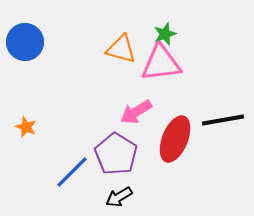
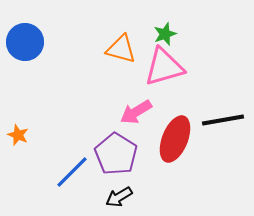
pink triangle: moved 3 px right, 4 px down; rotated 9 degrees counterclockwise
orange star: moved 8 px left, 8 px down
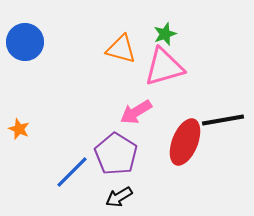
orange star: moved 1 px right, 6 px up
red ellipse: moved 10 px right, 3 px down
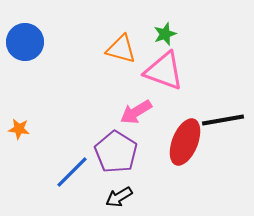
pink triangle: moved 4 px down; rotated 36 degrees clockwise
orange star: rotated 15 degrees counterclockwise
purple pentagon: moved 2 px up
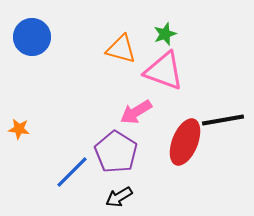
blue circle: moved 7 px right, 5 px up
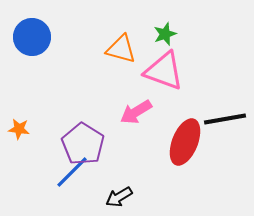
black line: moved 2 px right, 1 px up
purple pentagon: moved 33 px left, 8 px up
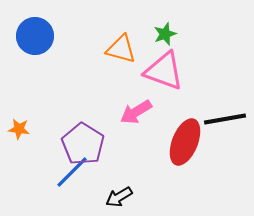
blue circle: moved 3 px right, 1 px up
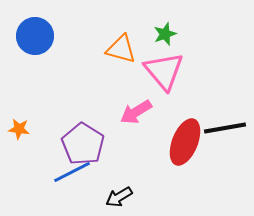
pink triangle: rotated 30 degrees clockwise
black line: moved 9 px down
blue line: rotated 18 degrees clockwise
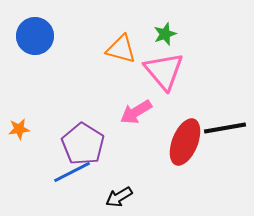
orange star: rotated 15 degrees counterclockwise
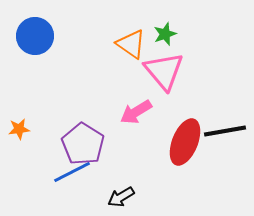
orange triangle: moved 10 px right, 5 px up; rotated 20 degrees clockwise
black line: moved 3 px down
black arrow: moved 2 px right
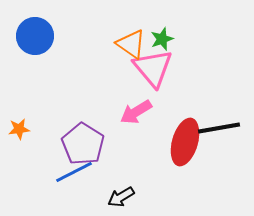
green star: moved 3 px left, 5 px down
pink triangle: moved 11 px left, 3 px up
black line: moved 6 px left, 3 px up
red ellipse: rotated 6 degrees counterclockwise
blue line: moved 2 px right
